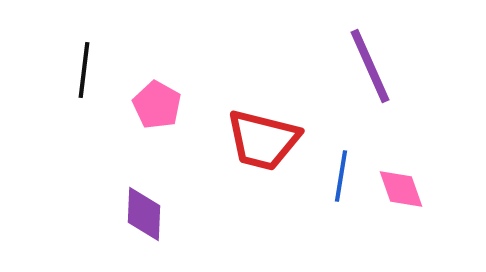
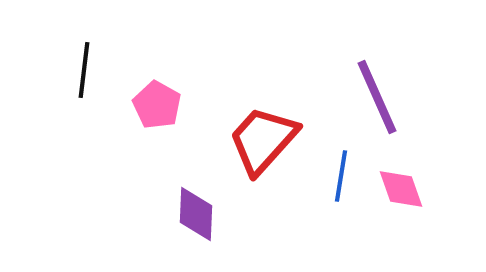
purple line: moved 7 px right, 31 px down
red trapezoid: rotated 118 degrees clockwise
purple diamond: moved 52 px right
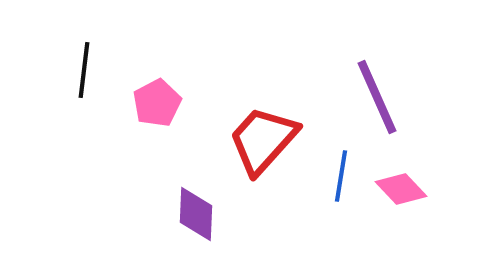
pink pentagon: moved 2 px up; rotated 15 degrees clockwise
pink diamond: rotated 24 degrees counterclockwise
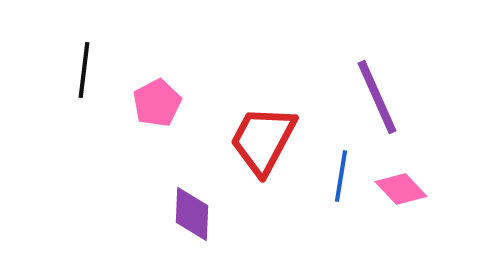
red trapezoid: rotated 14 degrees counterclockwise
purple diamond: moved 4 px left
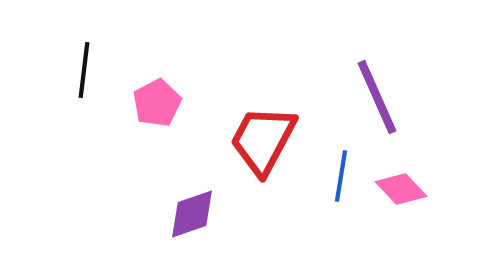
purple diamond: rotated 68 degrees clockwise
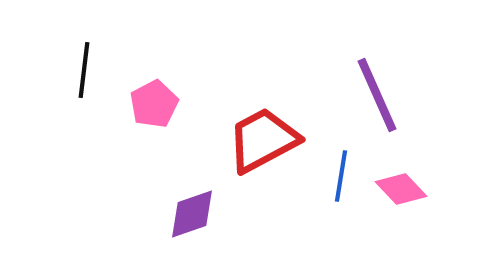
purple line: moved 2 px up
pink pentagon: moved 3 px left, 1 px down
red trapezoid: rotated 34 degrees clockwise
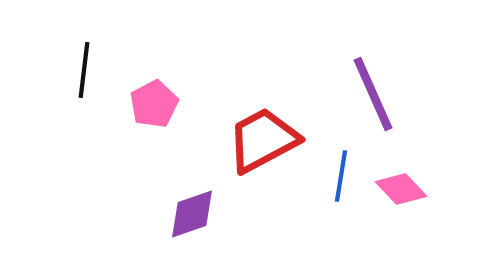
purple line: moved 4 px left, 1 px up
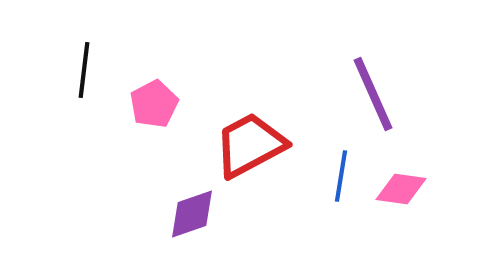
red trapezoid: moved 13 px left, 5 px down
pink diamond: rotated 39 degrees counterclockwise
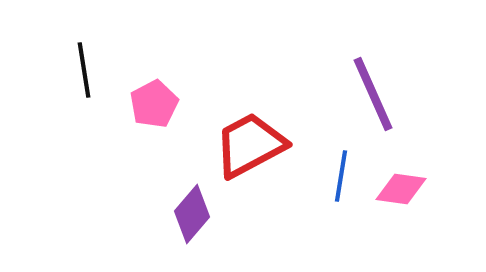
black line: rotated 16 degrees counterclockwise
purple diamond: rotated 30 degrees counterclockwise
